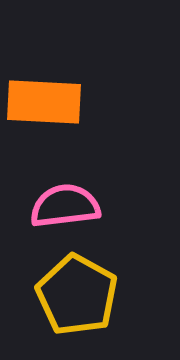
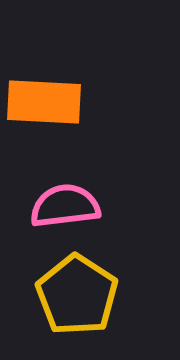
yellow pentagon: rotated 4 degrees clockwise
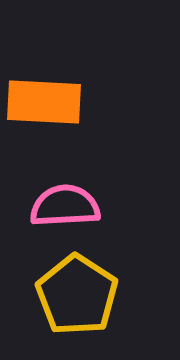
pink semicircle: rotated 4 degrees clockwise
